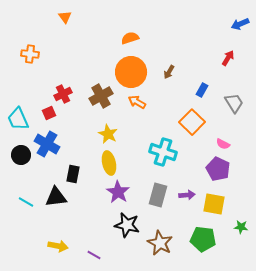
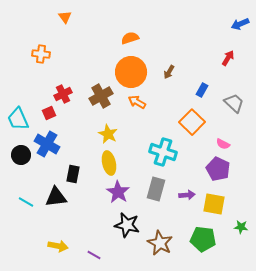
orange cross: moved 11 px right
gray trapezoid: rotated 15 degrees counterclockwise
gray rectangle: moved 2 px left, 6 px up
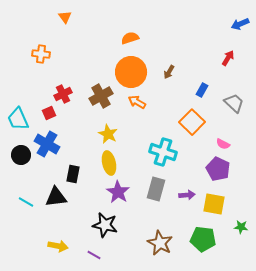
black star: moved 22 px left
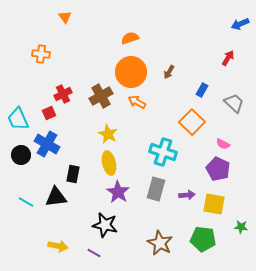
purple line: moved 2 px up
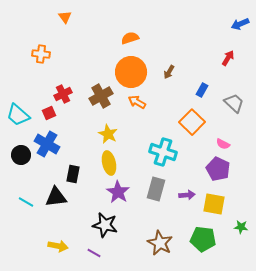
cyan trapezoid: moved 4 px up; rotated 25 degrees counterclockwise
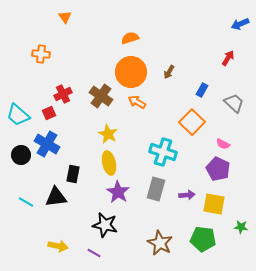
brown cross: rotated 25 degrees counterclockwise
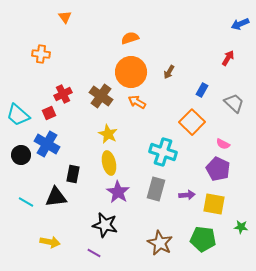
yellow arrow: moved 8 px left, 4 px up
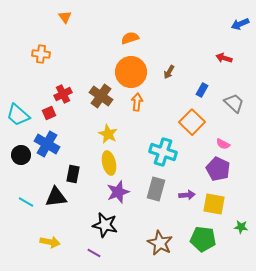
red arrow: moved 4 px left; rotated 105 degrees counterclockwise
orange arrow: rotated 66 degrees clockwise
purple star: rotated 20 degrees clockwise
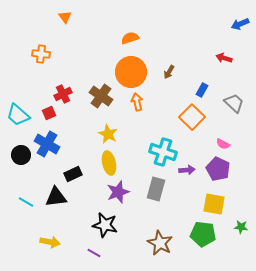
orange arrow: rotated 18 degrees counterclockwise
orange square: moved 5 px up
black rectangle: rotated 54 degrees clockwise
purple arrow: moved 25 px up
green pentagon: moved 5 px up
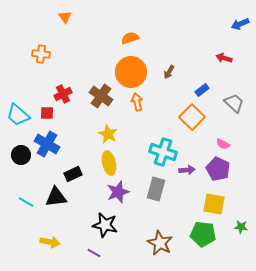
blue rectangle: rotated 24 degrees clockwise
red square: moved 2 px left; rotated 24 degrees clockwise
